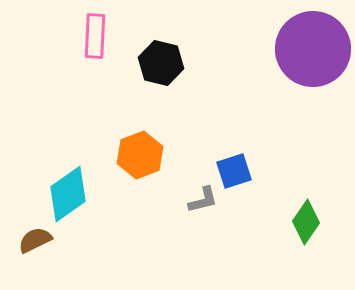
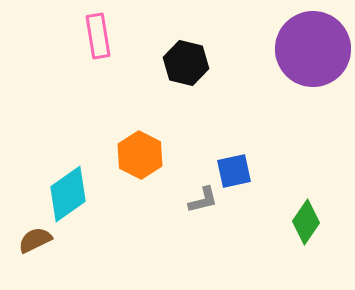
pink rectangle: moved 3 px right; rotated 12 degrees counterclockwise
black hexagon: moved 25 px right
orange hexagon: rotated 12 degrees counterclockwise
blue square: rotated 6 degrees clockwise
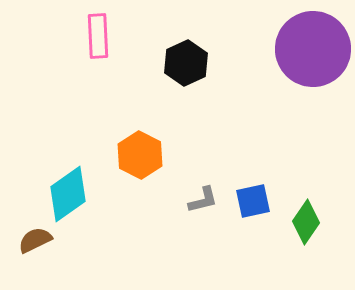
pink rectangle: rotated 6 degrees clockwise
black hexagon: rotated 21 degrees clockwise
blue square: moved 19 px right, 30 px down
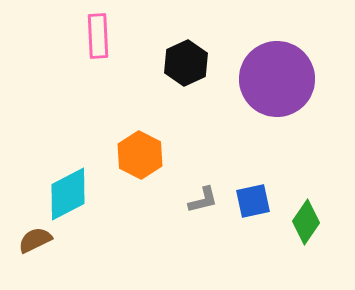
purple circle: moved 36 px left, 30 px down
cyan diamond: rotated 8 degrees clockwise
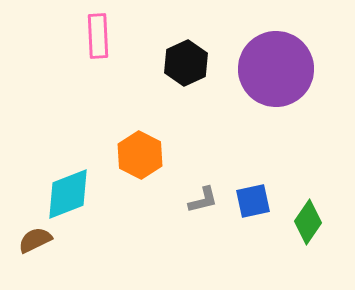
purple circle: moved 1 px left, 10 px up
cyan diamond: rotated 6 degrees clockwise
green diamond: moved 2 px right
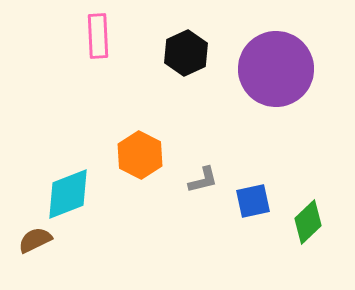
black hexagon: moved 10 px up
gray L-shape: moved 20 px up
green diamond: rotated 12 degrees clockwise
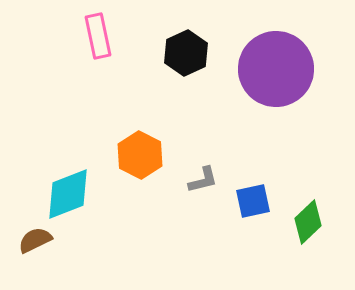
pink rectangle: rotated 9 degrees counterclockwise
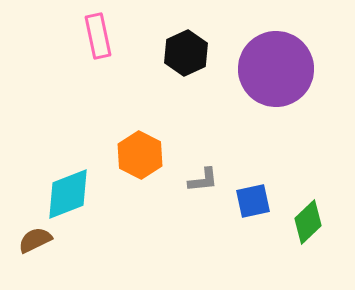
gray L-shape: rotated 8 degrees clockwise
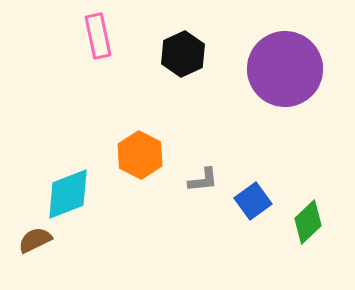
black hexagon: moved 3 px left, 1 px down
purple circle: moved 9 px right
blue square: rotated 24 degrees counterclockwise
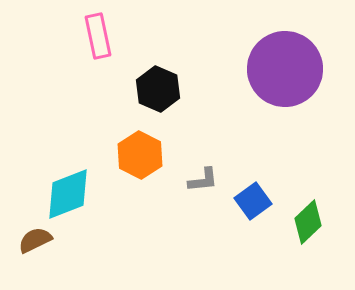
black hexagon: moved 25 px left, 35 px down; rotated 12 degrees counterclockwise
